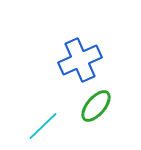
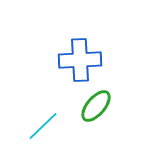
blue cross: rotated 21 degrees clockwise
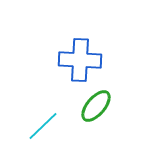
blue cross: rotated 6 degrees clockwise
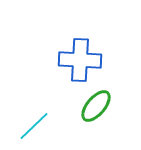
cyan line: moved 9 px left
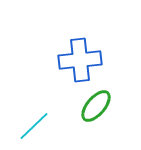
blue cross: rotated 9 degrees counterclockwise
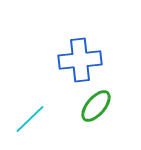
cyan line: moved 4 px left, 7 px up
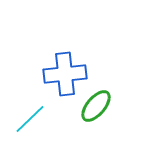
blue cross: moved 15 px left, 14 px down
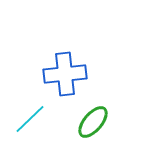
green ellipse: moved 3 px left, 16 px down
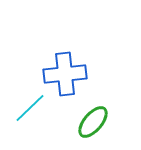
cyan line: moved 11 px up
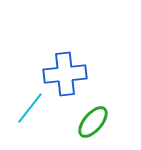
cyan line: rotated 8 degrees counterclockwise
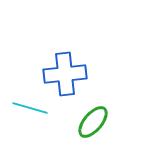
cyan line: rotated 68 degrees clockwise
